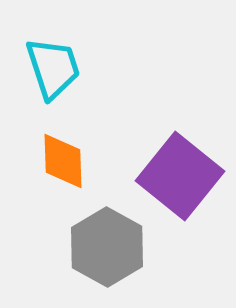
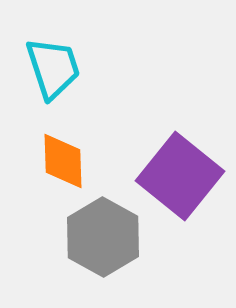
gray hexagon: moved 4 px left, 10 px up
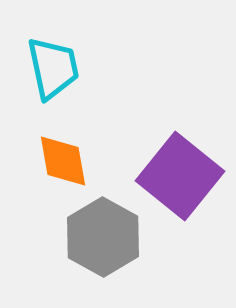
cyan trapezoid: rotated 6 degrees clockwise
orange diamond: rotated 8 degrees counterclockwise
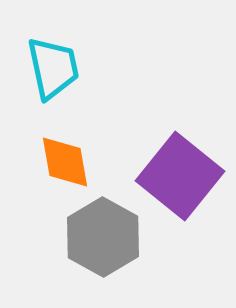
orange diamond: moved 2 px right, 1 px down
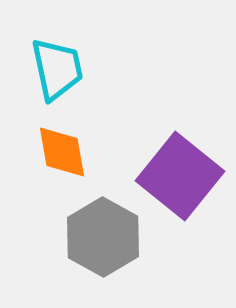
cyan trapezoid: moved 4 px right, 1 px down
orange diamond: moved 3 px left, 10 px up
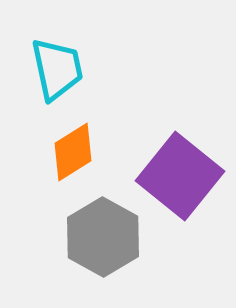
orange diamond: moved 11 px right; rotated 68 degrees clockwise
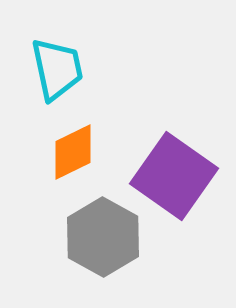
orange diamond: rotated 6 degrees clockwise
purple square: moved 6 px left; rotated 4 degrees counterclockwise
